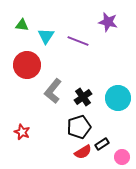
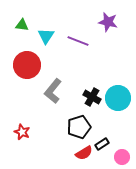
black cross: moved 9 px right; rotated 24 degrees counterclockwise
red semicircle: moved 1 px right, 1 px down
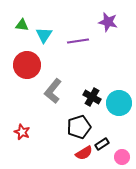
cyan triangle: moved 2 px left, 1 px up
purple line: rotated 30 degrees counterclockwise
cyan circle: moved 1 px right, 5 px down
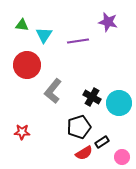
red star: rotated 21 degrees counterclockwise
black rectangle: moved 2 px up
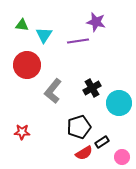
purple star: moved 12 px left
black cross: moved 9 px up; rotated 30 degrees clockwise
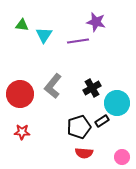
red circle: moved 7 px left, 29 px down
gray L-shape: moved 5 px up
cyan circle: moved 2 px left
black rectangle: moved 21 px up
red semicircle: rotated 36 degrees clockwise
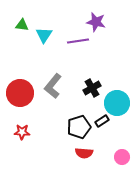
red circle: moved 1 px up
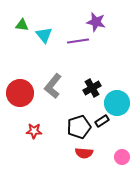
cyan triangle: rotated 12 degrees counterclockwise
red star: moved 12 px right, 1 px up
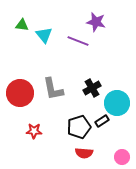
purple line: rotated 30 degrees clockwise
gray L-shape: moved 3 px down; rotated 50 degrees counterclockwise
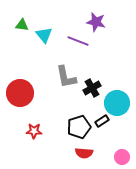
gray L-shape: moved 13 px right, 12 px up
